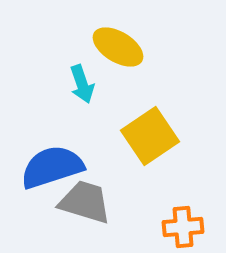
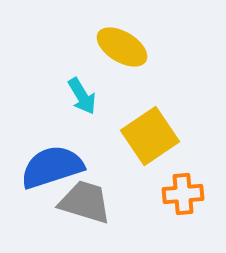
yellow ellipse: moved 4 px right
cyan arrow: moved 12 px down; rotated 12 degrees counterclockwise
orange cross: moved 33 px up
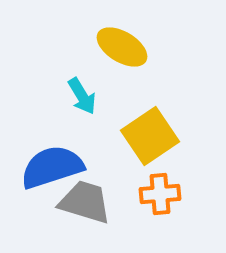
orange cross: moved 23 px left
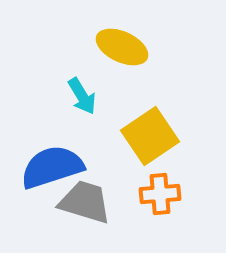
yellow ellipse: rotated 6 degrees counterclockwise
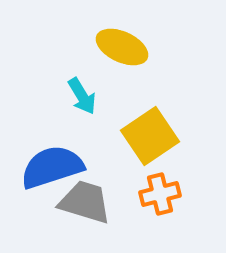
orange cross: rotated 9 degrees counterclockwise
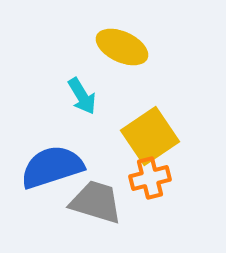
orange cross: moved 10 px left, 16 px up
gray trapezoid: moved 11 px right
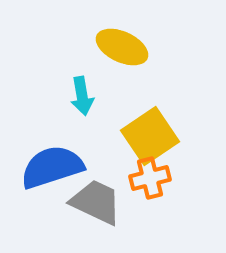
cyan arrow: rotated 21 degrees clockwise
gray trapezoid: rotated 8 degrees clockwise
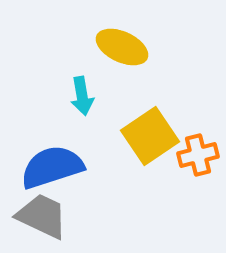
orange cross: moved 48 px right, 23 px up
gray trapezoid: moved 54 px left, 14 px down
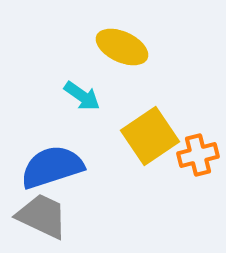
cyan arrow: rotated 45 degrees counterclockwise
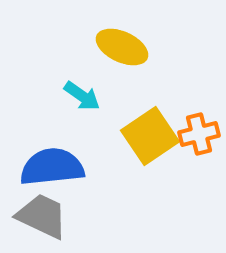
orange cross: moved 1 px right, 21 px up
blue semicircle: rotated 12 degrees clockwise
